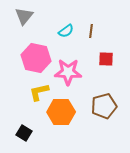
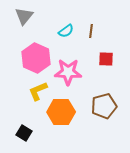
pink hexagon: rotated 12 degrees clockwise
yellow L-shape: moved 1 px left, 1 px up; rotated 10 degrees counterclockwise
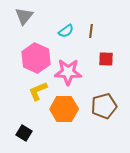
orange hexagon: moved 3 px right, 3 px up
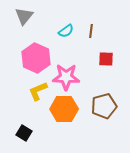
pink star: moved 2 px left, 5 px down
